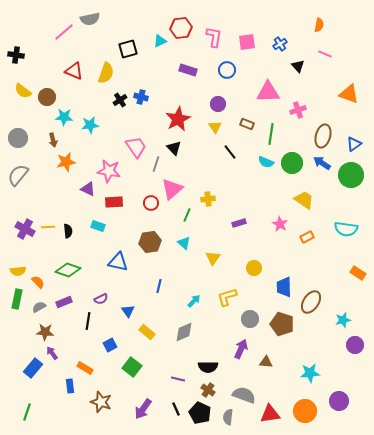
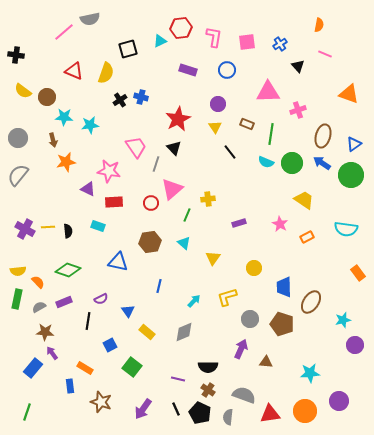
orange rectangle at (358, 273): rotated 21 degrees clockwise
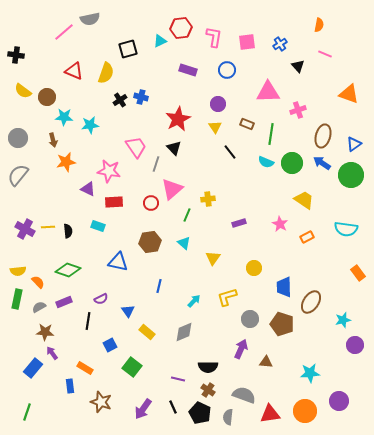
black line at (176, 409): moved 3 px left, 2 px up
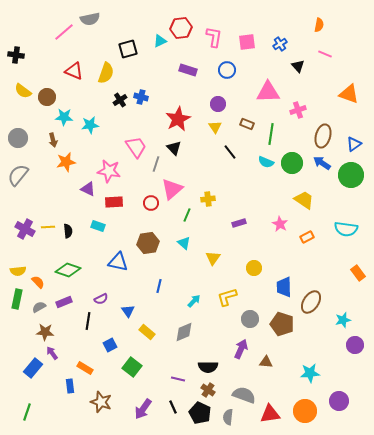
brown hexagon at (150, 242): moved 2 px left, 1 px down
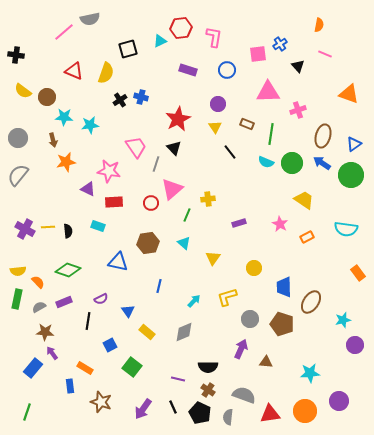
pink square at (247, 42): moved 11 px right, 12 px down
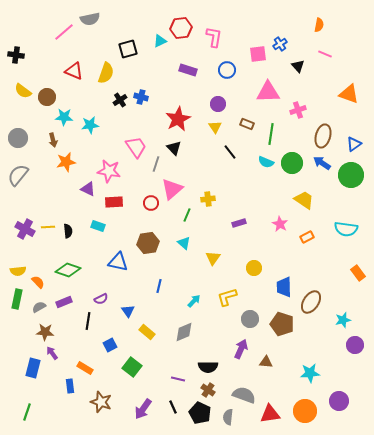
blue rectangle at (33, 368): rotated 24 degrees counterclockwise
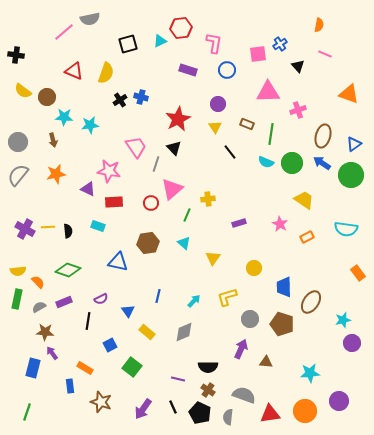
pink L-shape at (214, 37): moved 6 px down
black square at (128, 49): moved 5 px up
gray circle at (18, 138): moved 4 px down
orange star at (66, 162): moved 10 px left, 12 px down
blue line at (159, 286): moved 1 px left, 10 px down
purple circle at (355, 345): moved 3 px left, 2 px up
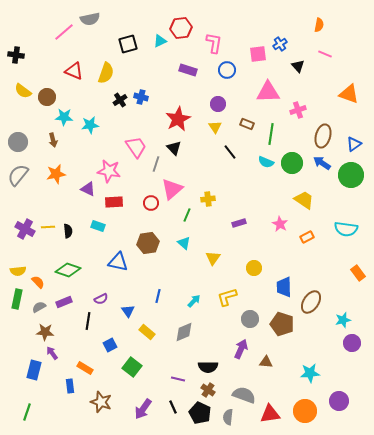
blue rectangle at (33, 368): moved 1 px right, 2 px down
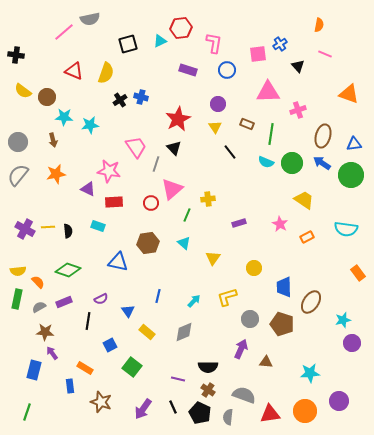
blue triangle at (354, 144): rotated 28 degrees clockwise
